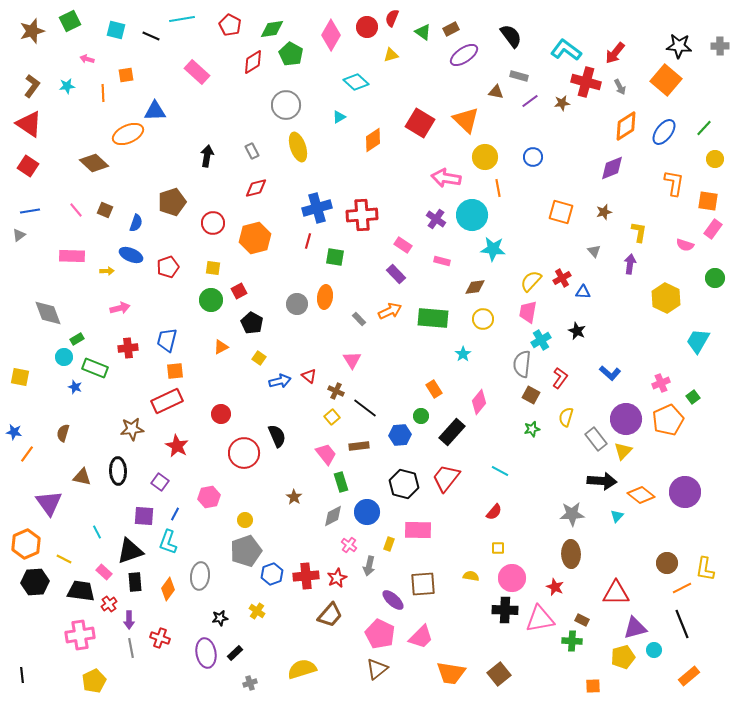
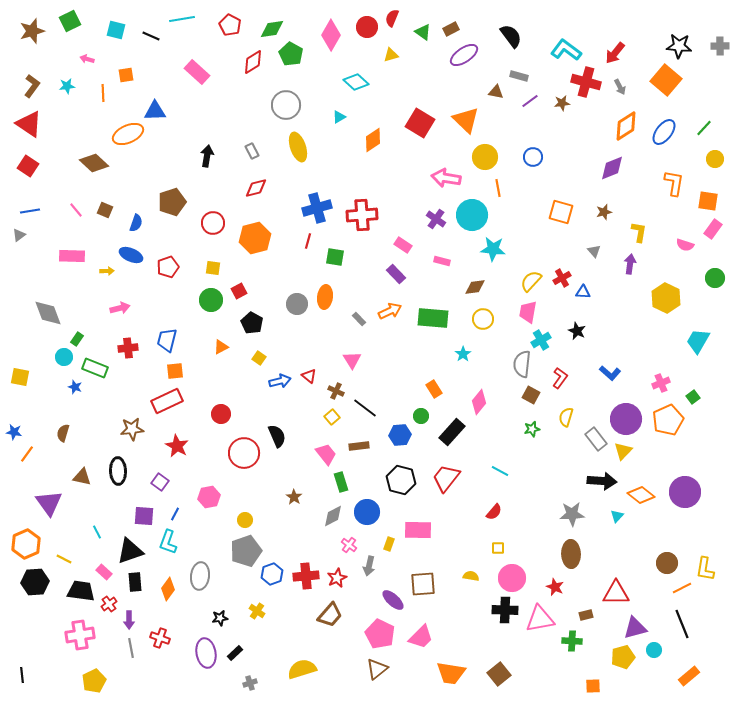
green rectangle at (77, 339): rotated 24 degrees counterclockwise
black hexagon at (404, 484): moved 3 px left, 4 px up
brown rectangle at (582, 620): moved 4 px right, 5 px up; rotated 40 degrees counterclockwise
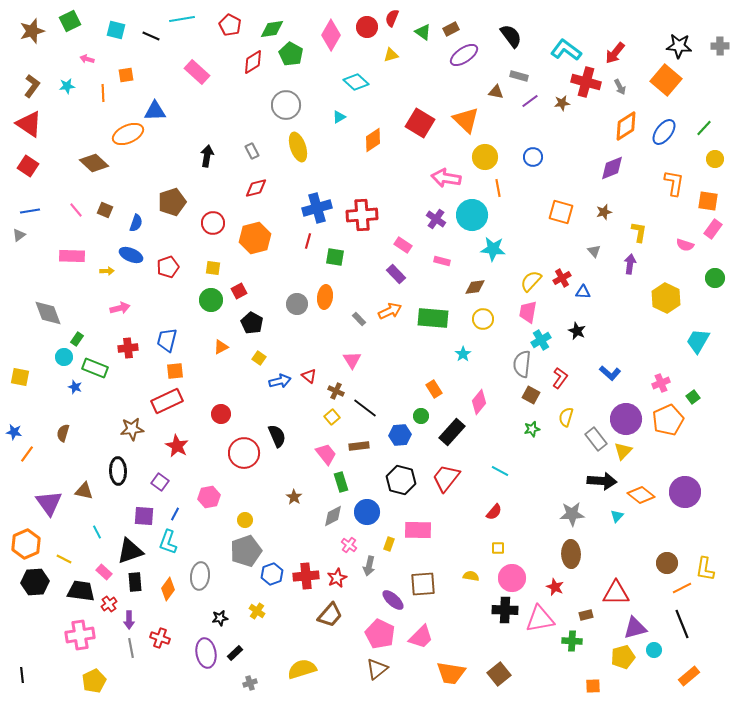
brown triangle at (82, 477): moved 2 px right, 14 px down
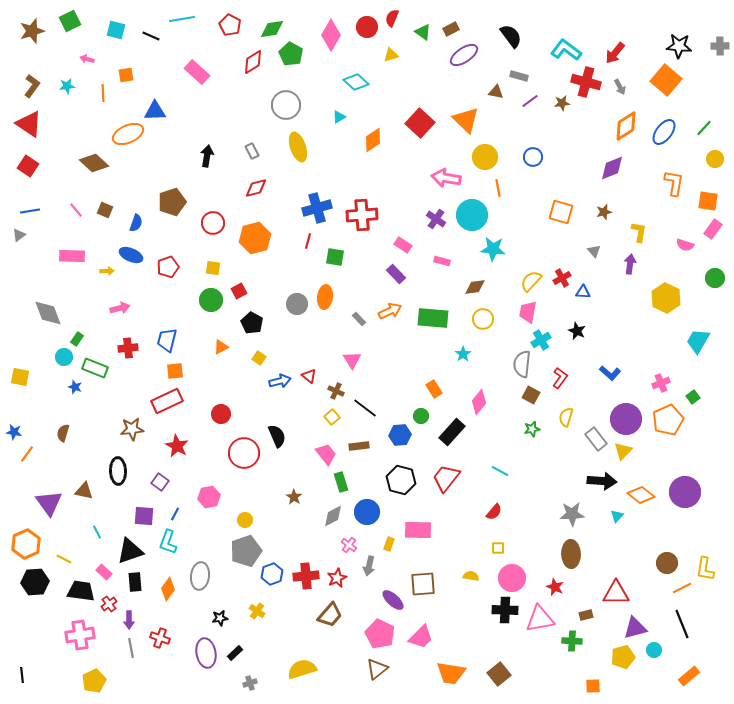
red square at (420, 123): rotated 12 degrees clockwise
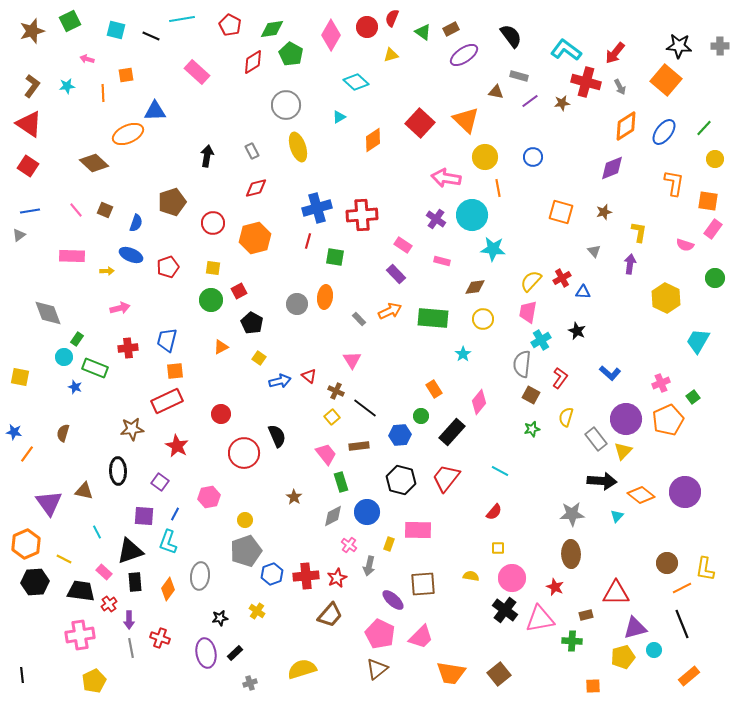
black cross at (505, 610): rotated 35 degrees clockwise
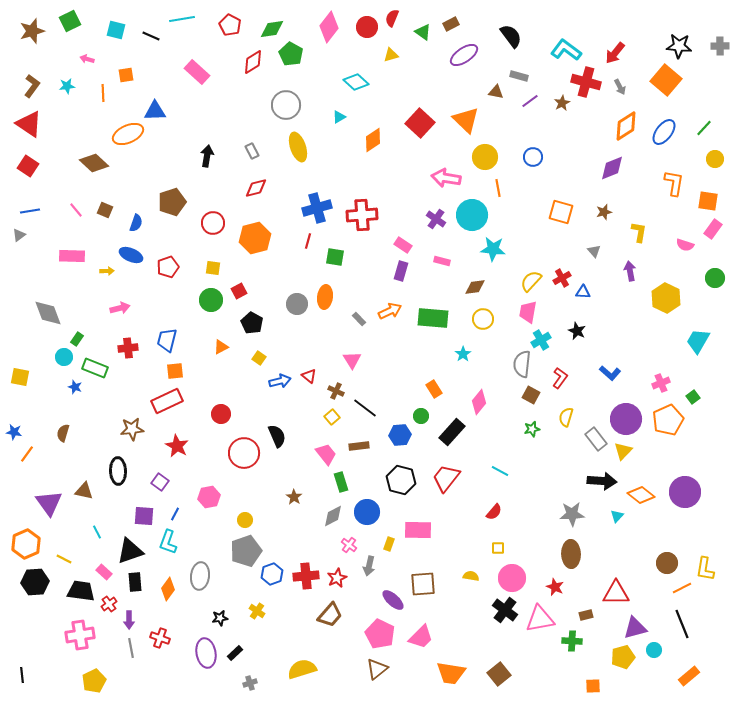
brown rectangle at (451, 29): moved 5 px up
pink diamond at (331, 35): moved 2 px left, 8 px up; rotated 8 degrees clockwise
brown star at (562, 103): rotated 21 degrees counterclockwise
purple arrow at (630, 264): moved 7 px down; rotated 18 degrees counterclockwise
purple rectangle at (396, 274): moved 5 px right, 3 px up; rotated 60 degrees clockwise
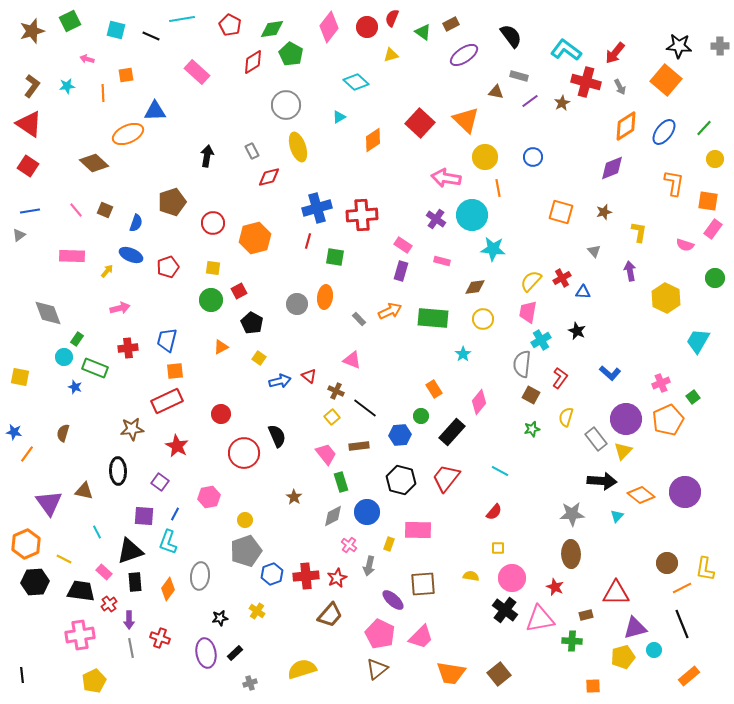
red diamond at (256, 188): moved 13 px right, 11 px up
yellow arrow at (107, 271): rotated 48 degrees counterclockwise
pink triangle at (352, 360): rotated 36 degrees counterclockwise
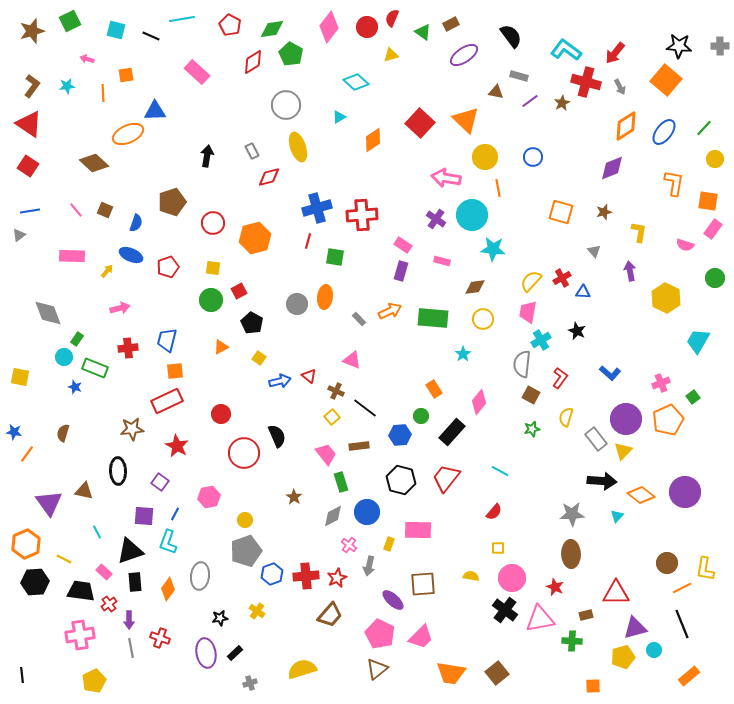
brown square at (499, 674): moved 2 px left, 1 px up
